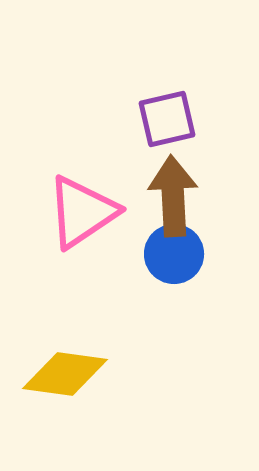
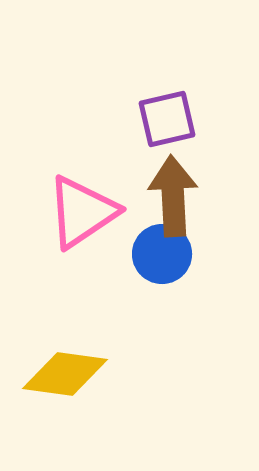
blue circle: moved 12 px left
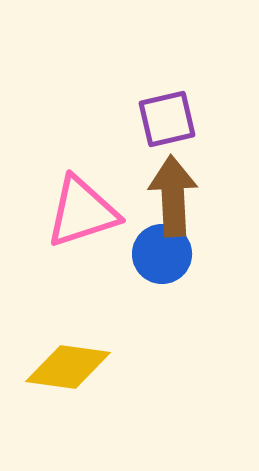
pink triangle: rotated 16 degrees clockwise
yellow diamond: moved 3 px right, 7 px up
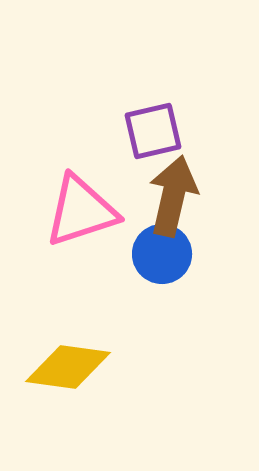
purple square: moved 14 px left, 12 px down
brown arrow: rotated 16 degrees clockwise
pink triangle: moved 1 px left, 1 px up
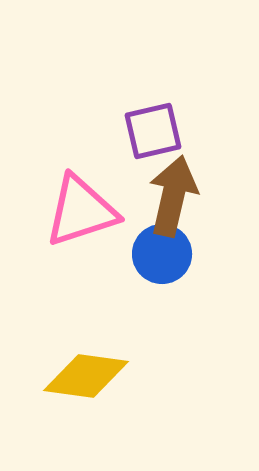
yellow diamond: moved 18 px right, 9 px down
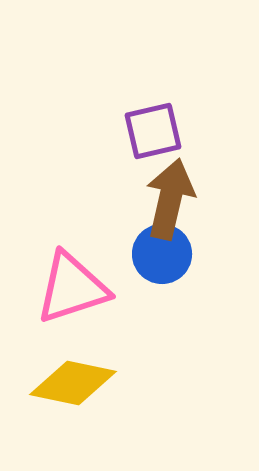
brown arrow: moved 3 px left, 3 px down
pink triangle: moved 9 px left, 77 px down
yellow diamond: moved 13 px left, 7 px down; rotated 4 degrees clockwise
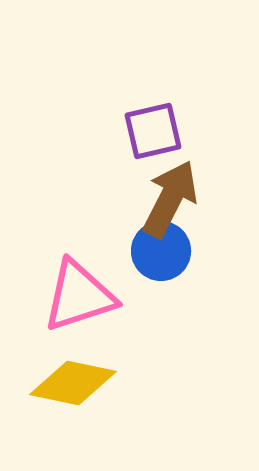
brown arrow: rotated 14 degrees clockwise
blue circle: moved 1 px left, 3 px up
pink triangle: moved 7 px right, 8 px down
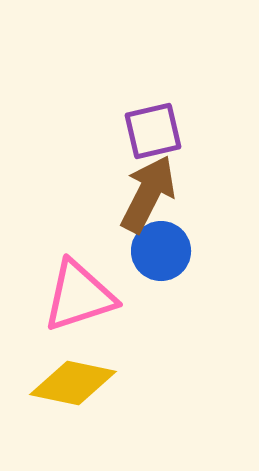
brown arrow: moved 22 px left, 5 px up
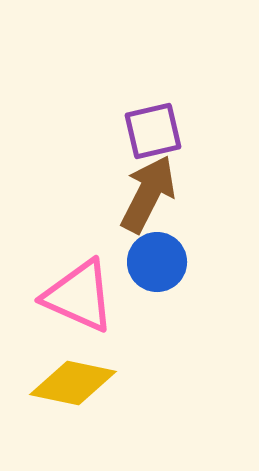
blue circle: moved 4 px left, 11 px down
pink triangle: rotated 42 degrees clockwise
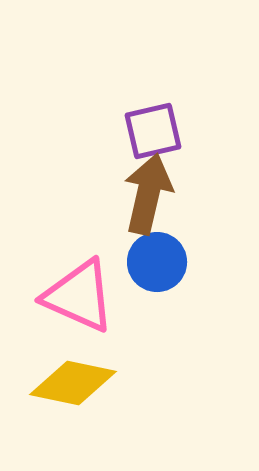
brown arrow: rotated 14 degrees counterclockwise
